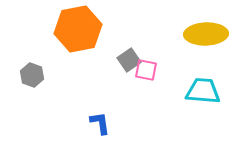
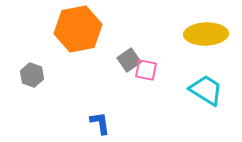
cyan trapezoid: moved 3 px right, 1 px up; rotated 27 degrees clockwise
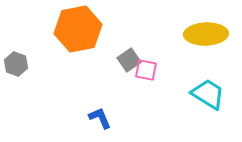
gray hexagon: moved 16 px left, 11 px up
cyan trapezoid: moved 2 px right, 4 px down
blue L-shape: moved 5 px up; rotated 15 degrees counterclockwise
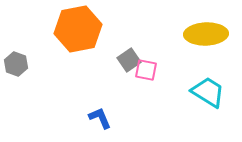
cyan trapezoid: moved 2 px up
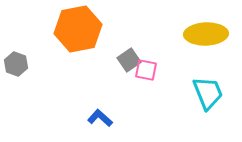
cyan trapezoid: moved 1 px down; rotated 36 degrees clockwise
blue L-shape: rotated 25 degrees counterclockwise
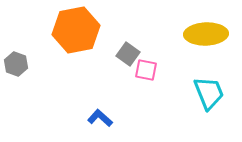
orange hexagon: moved 2 px left, 1 px down
gray square: moved 1 px left, 6 px up; rotated 20 degrees counterclockwise
cyan trapezoid: moved 1 px right
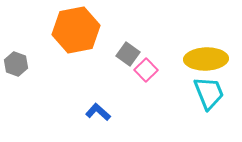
yellow ellipse: moved 25 px down
pink square: rotated 35 degrees clockwise
blue L-shape: moved 2 px left, 6 px up
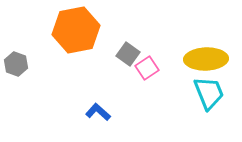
pink square: moved 1 px right, 2 px up; rotated 10 degrees clockwise
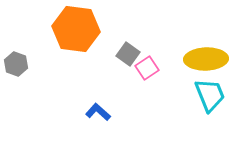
orange hexagon: moved 1 px up; rotated 18 degrees clockwise
cyan trapezoid: moved 1 px right, 2 px down
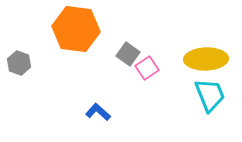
gray hexagon: moved 3 px right, 1 px up
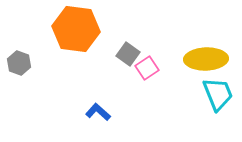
cyan trapezoid: moved 8 px right, 1 px up
